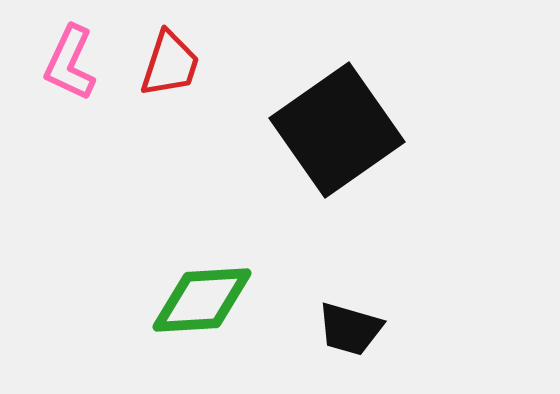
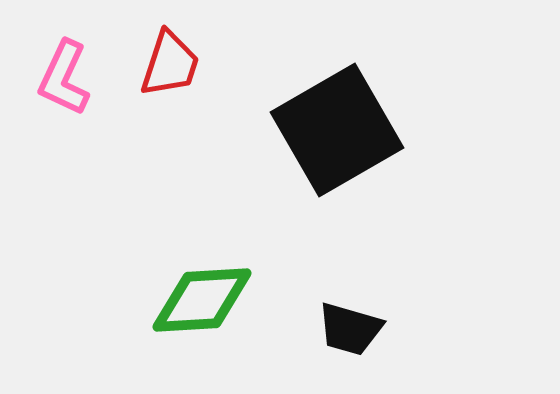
pink L-shape: moved 6 px left, 15 px down
black square: rotated 5 degrees clockwise
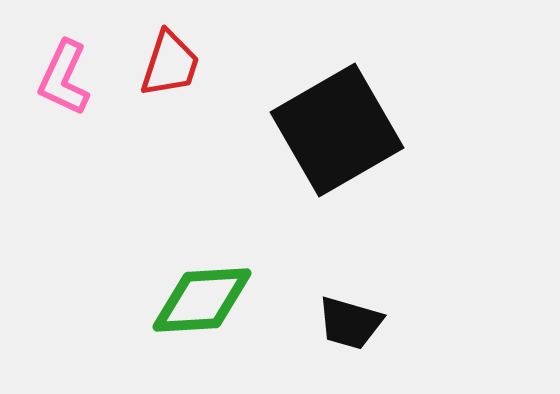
black trapezoid: moved 6 px up
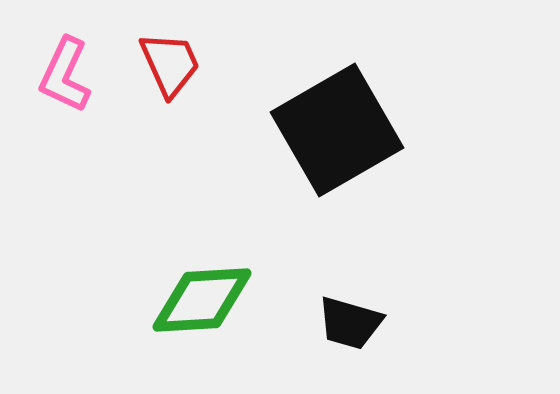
red trapezoid: rotated 42 degrees counterclockwise
pink L-shape: moved 1 px right, 3 px up
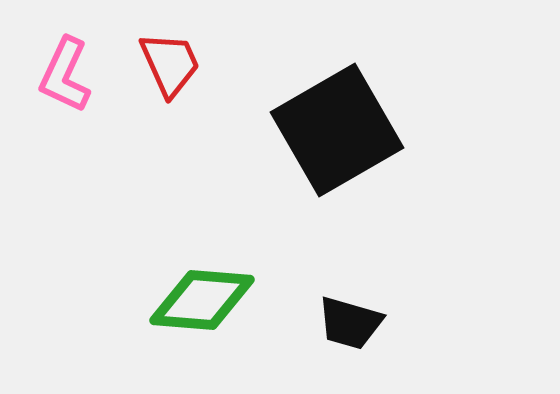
green diamond: rotated 8 degrees clockwise
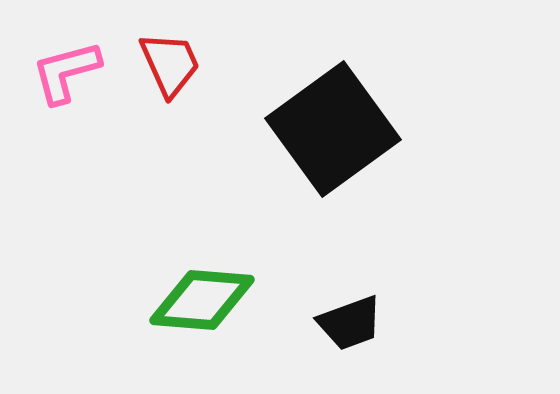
pink L-shape: moved 1 px right, 3 px up; rotated 50 degrees clockwise
black square: moved 4 px left, 1 px up; rotated 6 degrees counterclockwise
black trapezoid: rotated 36 degrees counterclockwise
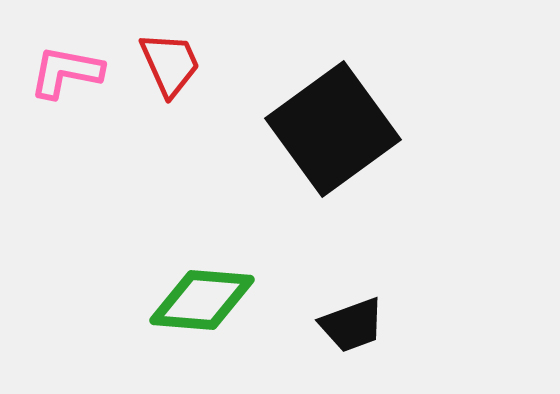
pink L-shape: rotated 26 degrees clockwise
black trapezoid: moved 2 px right, 2 px down
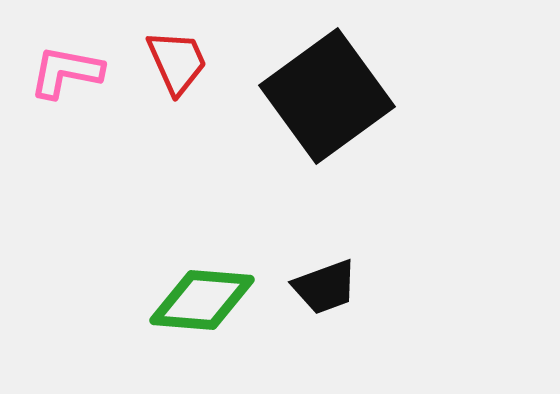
red trapezoid: moved 7 px right, 2 px up
black square: moved 6 px left, 33 px up
black trapezoid: moved 27 px left, 38 px up
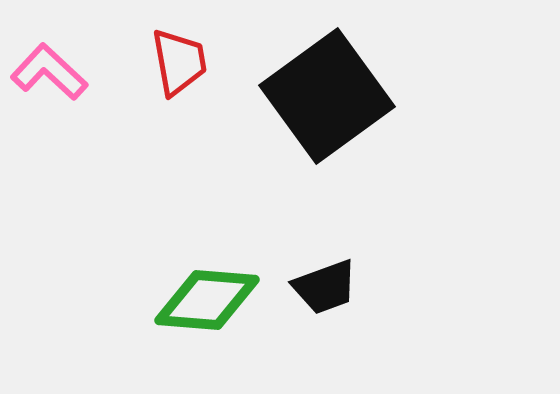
red trapezoid: moved 2 px right; rotated 14 degrees clockwise
pink L-shape: moved 17 px left; rotated 32 degrees clockwise
green diamond: moved 5 px right
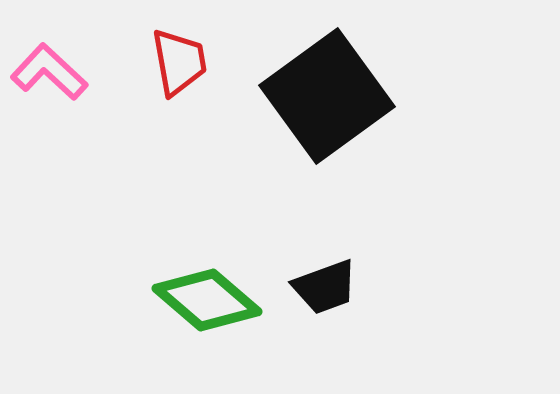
green diamond: rotated 36 degrees clockwise
